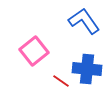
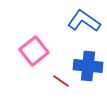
blue L-shape: rotated 20 degrees counterclockwise
blue cross: moved 1 px right, 3 px up
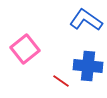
blue L-shape: moved 2 px right, 1 px up
pink square: moved 9 px left, 2 px up
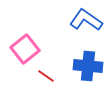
red line: moved 15 px left, 5 px up
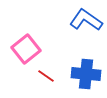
pink square: moved 1 px right
blue cross: moved 2 px left, 8 px down
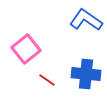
red line: moved 1 px right, 4 px down
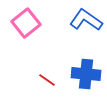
pink square: moved 26 px up
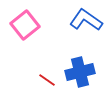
pink square: moved 1 px left, 2 px down
blue cross: moved 6 px left, 2 px up; rotated 20 degrees counterclockwise
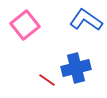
blue cross: moved 4 px left, 4 px up
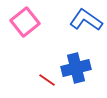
pink square: moved 3 px up
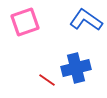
pink square: rotated 20 degrees clockwise
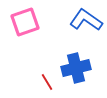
red line: moved 2 px down; rotated 24 degrees clockwise
